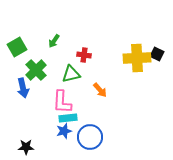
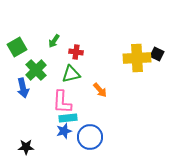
red cross: moved 8 px left, 3 px up
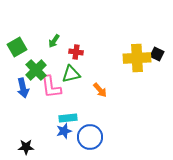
pink L-shape: moved 11 px left, 15 px up; rotated 10 degrees counterclockwise
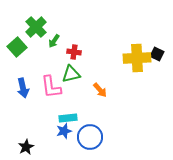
green square: rotated 12 degrees counterclockwise
red cross: moved 2 px left
green cross: moved 43 px up
black star: rotated 28 degrees counterclockwise
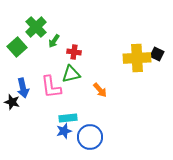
black star: moved 14 px left, 45 px up; rotated 28 degrees counterclockwise
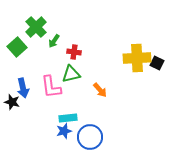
black square: moved 9 px down
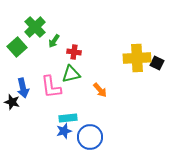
green cross: moved 1 px left
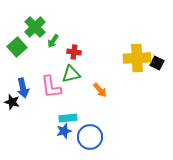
green arrow: moved 1 px left
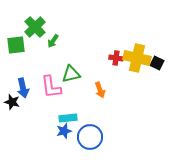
green square: moved 1 px left, 2 px up; rotated 36 degrees clockwise
red cross: moved 42 px right, 6 px down
yellow cross: rotated 16 degrees clockwise
orange arrow: rotated 21 degrees clockwise
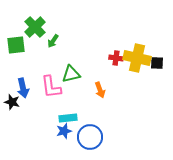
black square: rotated 24 degrees counterclockwise
